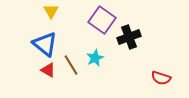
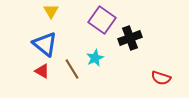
black cross: moved 1 px right, 1 px down
brown line: moved 1 px right, 4 px down
red triangle: moved 6 px left, 1 px down
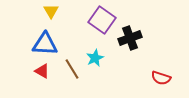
blue triangle: rotated 36 degrees counterclockwise
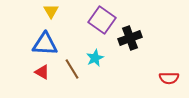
red triangle: moved 1 px down
red semicircle: moved 8 px right; rotated 18 degrees counterclockwise
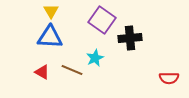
black cross: rotated 15 degrees clockwise
blue triangle: moved 5 px right, 7 px up
brown line: moved 1 px down; rotated 35 degrees counterclockwise
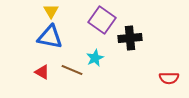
blue triangle: rotated 8 degrees clockwise
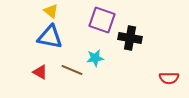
yellow triangle: rotated 21 degrees counterclockwise
purple square: rotated 16 degrees counterclockwise
black cross: rotated 15 degrees clockwise
cyan star: rotated 18 degrees clockwise
red triangle: moved 2 px left
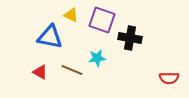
yellow triangle: moved 20 px right, 4 px down; rotated 14 degrees counterclockwise
cyan star: moved 2 px right
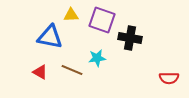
yellow triangle: rotated 28 degrees counterclockwise
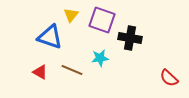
yellow triangle: rotated 49 degrees counterclockwise
blue triangle: rotated 8 degrees clockwise
cyan star: moved 3 px right
red semicircle: rotated 42 degrees clockwise
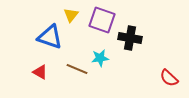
brown line: moved 5 px right, 1 px up
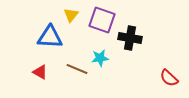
blue triangle: rotated 16 degrees counterclockwise
